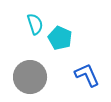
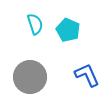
cyan pentagon: moved 8 px right, 8 px up
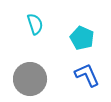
cyan pentagon: moved 14 px right, 8 px down
gray circle: moved 2 px down
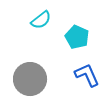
cyan semicircle: moved 6 px right, 4 px up; rotated 70 degrees clockwise
cyan pentagon: moved 5 px left, 1 px up
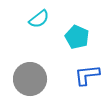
cyan semicircle: moved 2 px left, 1 px up
blue L-shape: rotated 72 degrees counterclockwise
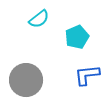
cyan pentagon: rotated 25 degrees clockwise
gray circle: moved 4 px left, 1 px down
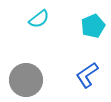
cyan pentagon: moved 16 px right, 11 px up
blue L-shape: rotated 28 degrees counterclockwise
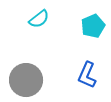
blue L-shape: rotated 32 degrees counterclockwise
